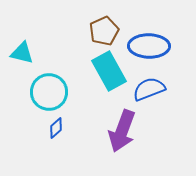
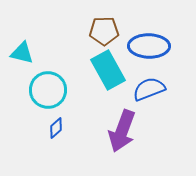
brown pentagon: rotated 24 degrees clockwise
cyan rectangle: moved 1 px left, 1 px up
cyan circle: moved 1 px left, 2 px up
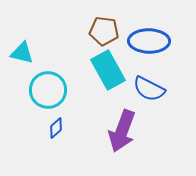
brown pentagon: rotated 8 degrees clockwise
blue ellipse: moved 5 px up
blue semicircle: rotated 132 degrees counterclockwise
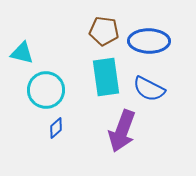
cyan rectangle: moved 2 px left, 7 px down; rotated 21 degrees clockwise
cyan circle: moved 2 px left
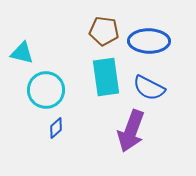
blue semicircle: moved 1 px up
purple arrow: moved 9 px right
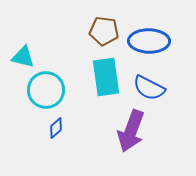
cyan triangle: moved 1 px right, 4 px down
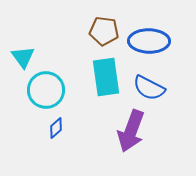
cyan triangle: rotated 40 degrees clockwise
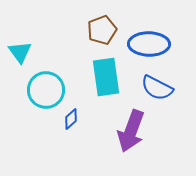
brown pentagon: moved 2 px left, 1 px up; rotated 28 degrees counterclockwise
blue ellipse: moved 3 px down
cyan triangle: moved 3 px left, 5 px up
blue semicircle: moved 8 px right
blue diamond: moved 15 px right, 9 px up
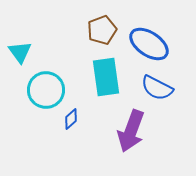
blue ellipse: rotated 33 degrees clockwise
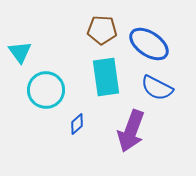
brown pentagon: rotated 24 degrees clockwise
blue diamond: moved 6 px right, 5 px down
